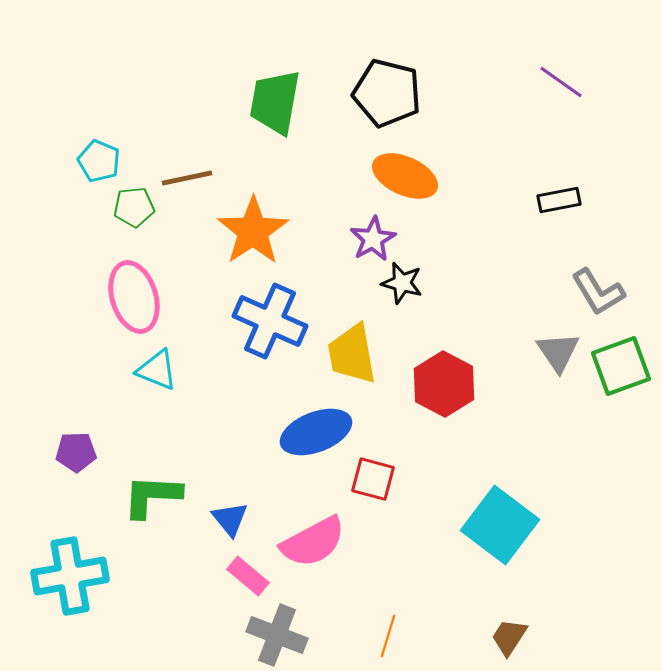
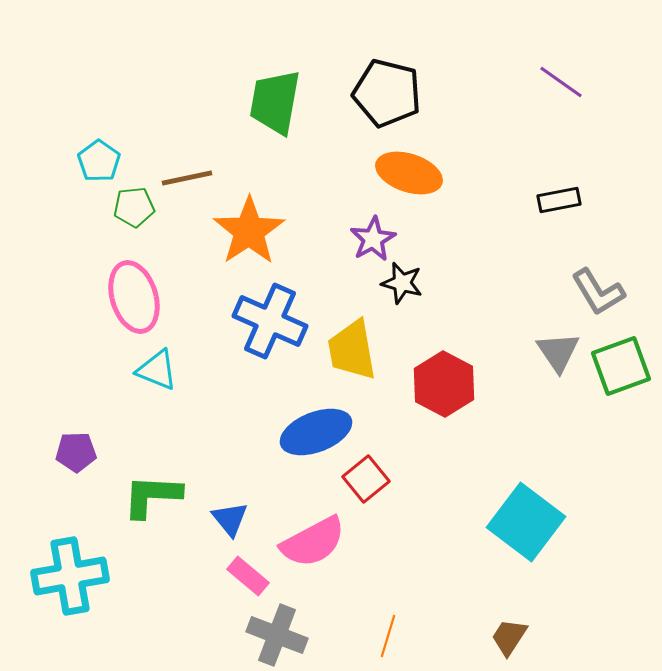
cyan pentagon: rotated 12 degrees clockwise
orange ellipse: moved 4 px right, 3 px up; rotated 6 degrees counterclockwise
orange star: moved 4 px left
yellow trapezoid: moved 4 px up
red square: moved 7 px left; rotated 36 degrees clockwise
cyan square: moved 26 px right, 3 px up
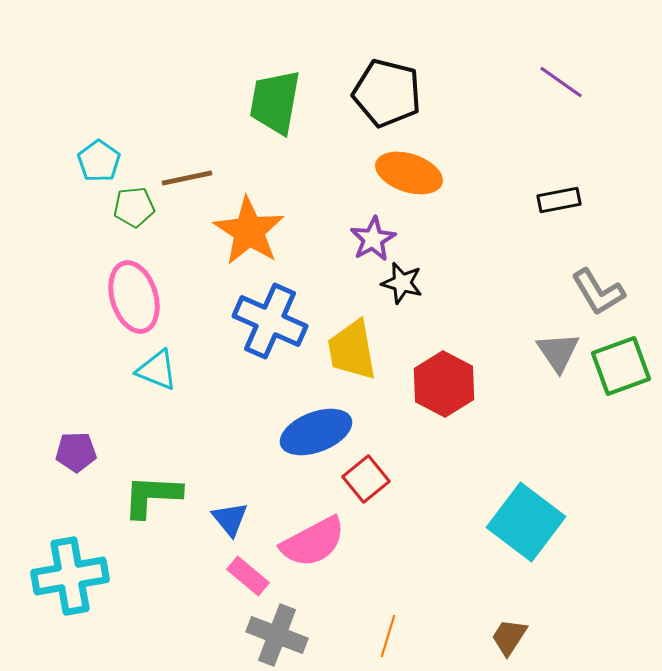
orange star: rotated 6 degrees counterclockwise
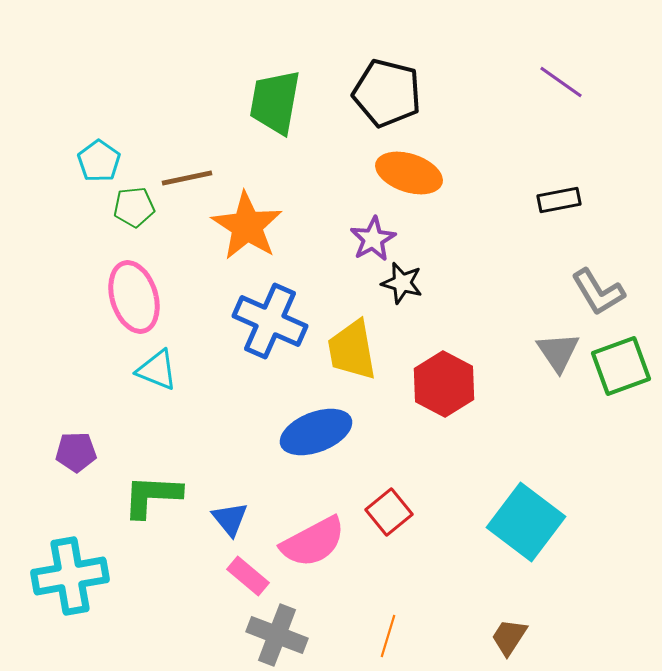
orange star: moved 2 px left, 5 px up
red square: moved 23 px right, 33 px down
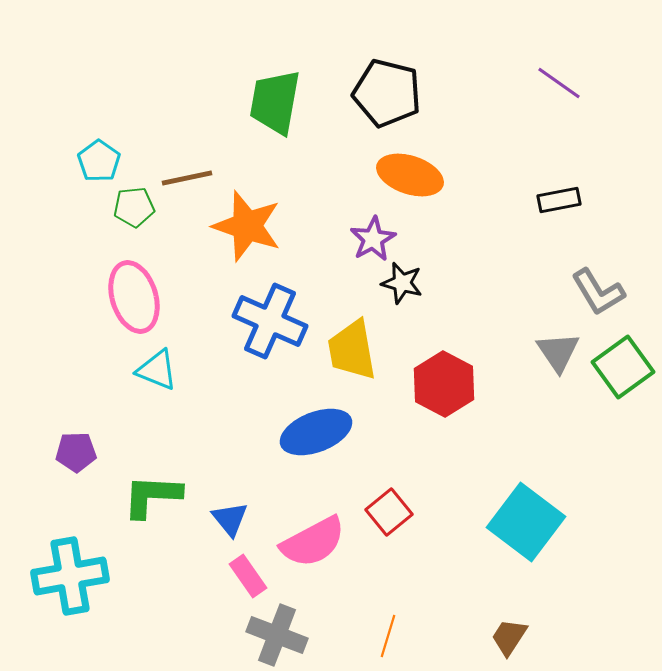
purple line: moved 2 px left, 1 px down
orange ellipse: moved 1 px right, 2 px down
orange star: rotated 14 degrees counterclockwise
green square: moved 2 px right, 1 px down; rotated 16 degrees counterclockwise
pink rectangle: rotated 15 degrees clockwise
